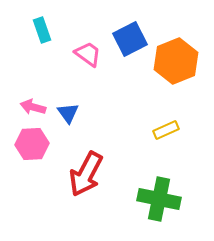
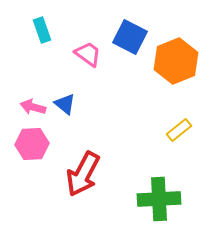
blue square: moved 2 px up; rotated 36 degrees counterclockwise
blue triangle: moved 3 px left, 9 px up; rotated 15 degrees counterclockwise
yellow rectangle: moved 13 px right; rotated 15 degrees counterclockwise
red arrow: moved 3 px left
green cross: rotated 15 degrees counterclockwise
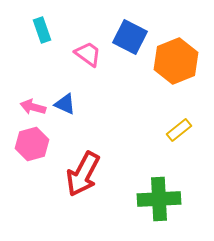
blue triangle: rotated 15 degrees counterclockwise
pink hexagon: rotated 12 degrees counterclockwise
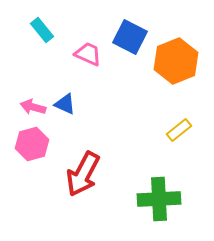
cyan rectangle: rotated 20 degrees counterclockwise
pink trapezoid: rotated 12 degrees counterclockwise
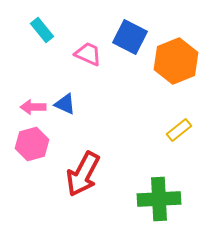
pink arrow: rotated 15 degrees counterclockwise
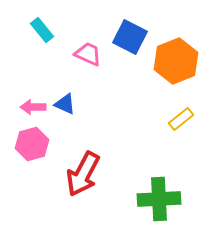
yellow rectangle: moved 2 px right, 11 px up
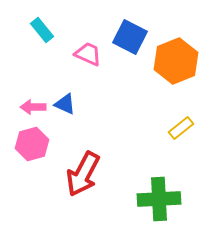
yellow rectangle: moved 9 px down
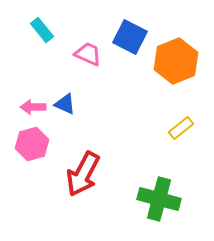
green cross: rotated 18 degrees clockwise
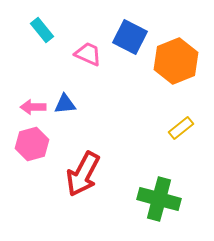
blue triangle: rotated 30 degrees counterclockwise
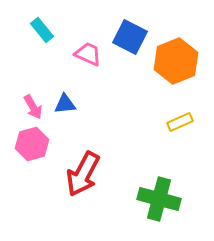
pink arrow: rotated 120 degrees counterclockwise
yellow rectangle: moved 1 px left, 6 px up; rotated 15 degrees clockwise
